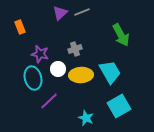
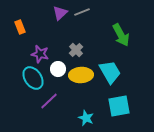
gray cross: moved 1 px right, 1 px down; rotated 24 degrees counterclockwise
cyan ellipse: rotated 20 degrees counterclockwise
cyan square: rotated 20 degrees clockwise
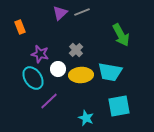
cyan trapezoid: rotated 130 degrees clockwise
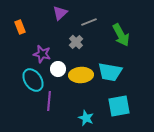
gray line: moved 7 px right, 10 px down
gray cross: moved 8 px up
purple star: moved 2 px right
cyan ellipse: moved 2 px down
purple line: rotated 42 degrees counterclockwise
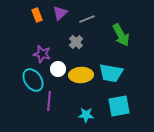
gray line: moved 2 px left, 3 px up
orange rectangle: moved 17 px right, 12 px up
cyan trapezoid: moved 1 px right, 1 px down
cyan star: moved 3 px up; rotated 21 degrees counterclockwise
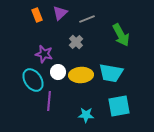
purple star: moved 2 px right
white circle: moved 3 px down
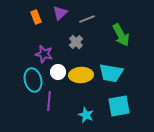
orange rectangle: moved 1 px left, 2 px down
cyan ellipse: rotated 20 degrees clockwise
cyan star: rotated 21 degrees clockwise
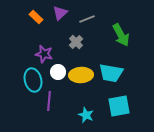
orange rectangle: rotated 24 degrees counterclockwise
